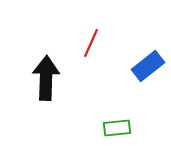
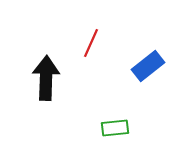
green rectangle: moved 2 px left
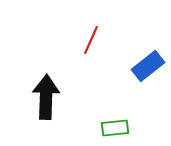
red line: moved 3 px up
black arrow: moved 19 px down
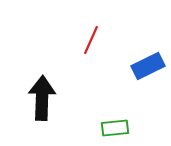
blue rectangle: rotated 12 degrees clockwise
black arrow: moved 4 px left, 1 px down
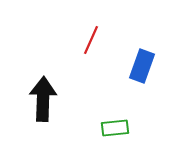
blue rectangle: moved 6 px left; rotated 44 degrees counterclockwise
black arrow: moved 1 px right, 1 px down
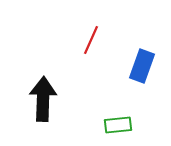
green rectangle: moved 3 px right, 3 px up
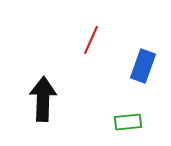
blue rectangle: moved 1 px right
green rectangle: moved 10 px right, 3 px up
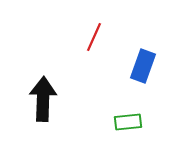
red line: moved 3 px right, 3 px up
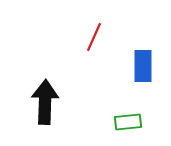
blue rectangle: rotated 20 degrees counterclockwise
black arrow: moved 2 px right, 3 px down
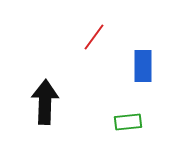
red line: rotated 12 degrees clockwise
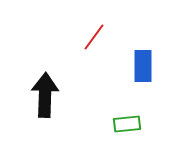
black arrow: moved 7 px up
green rectangle: moved 1 px left, 2 px down
